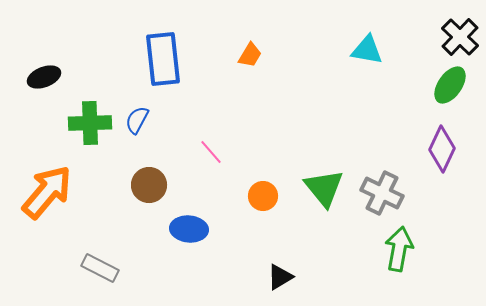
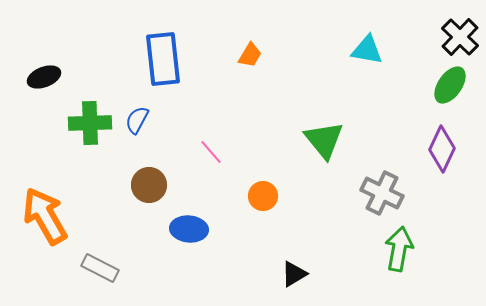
green triangle: moved 48 px up
orange arrow: moved 2 px left, 24 px down; rotated 70 degrees counterclockwise
black triangle: moved 14 px right, 3 px up
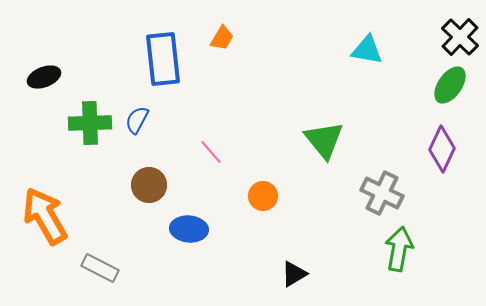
orange trapezoid: moved 28 px left, 17 px up
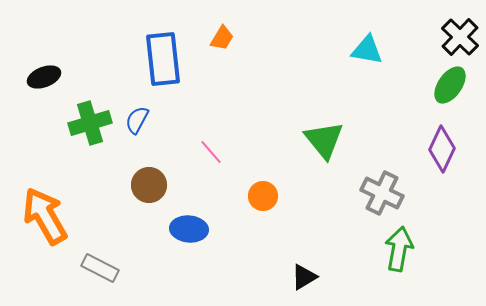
green cross: rotated 15 degrees counterclockwise
black triangle: moved 10 px right, 3 px down
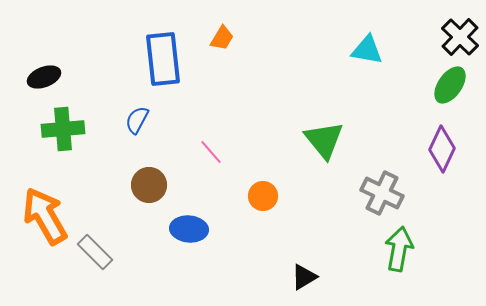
green cross: moved 27 px left, 6 px down; rotated 12 degrees clockwise
gray rectangle: moved 5 px left, 16 px up; rotated 18 degrees clockwise
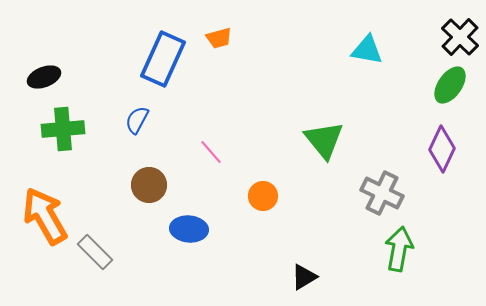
orange trapezoid: moved 3 px left; rotated 44 degrees clockwise
blue rectangle: rotated 30 degrees clockwise
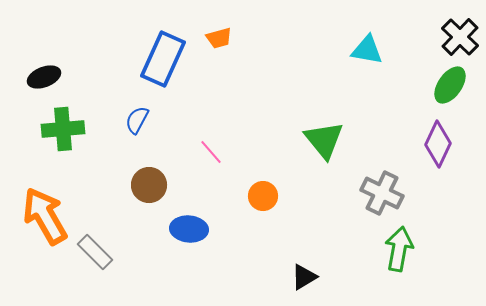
purple diamond: moved 4 px left, 5 px up
